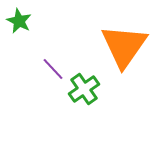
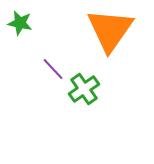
green star: moved 1 px right, 2 px down; rotated 15 degrees counterclockwise
orange triangle: moved 14 px left, 16 px up
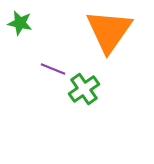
orange triangle: moved 1 px left, 1 px down
purple line: rotated 25 degrees counterclockwise
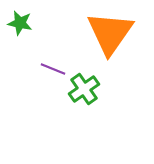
orange triangle: moved 1 px right, 2 px down
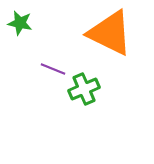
orange triangle: rotated 39 degrees counterclockwise
green cross: rotated 12 degrees clockwise
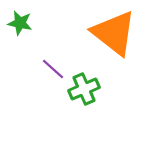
orange triangle: moved 4 px right; rotated 12 degrees clockwise
purple line: rotated 20 degrees clockwise
